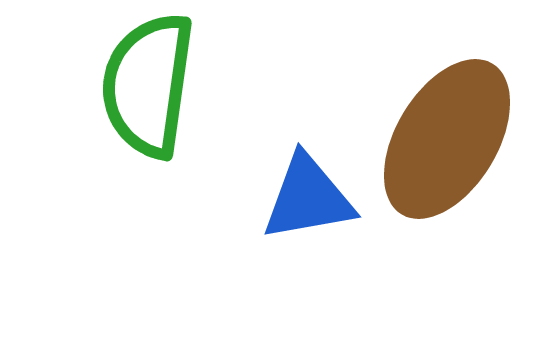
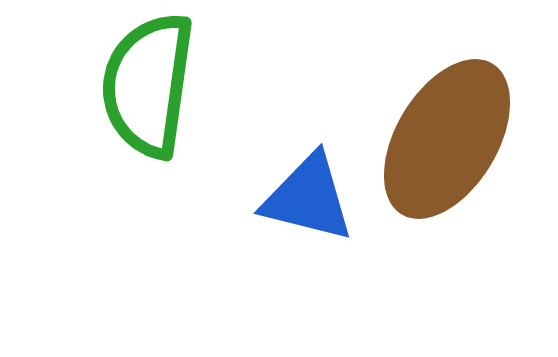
blue triangle: rotated 24 degrees clockwise
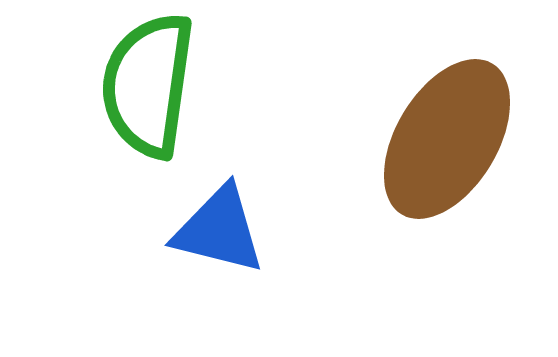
blue triangle: moved 89 px left, 32 px down
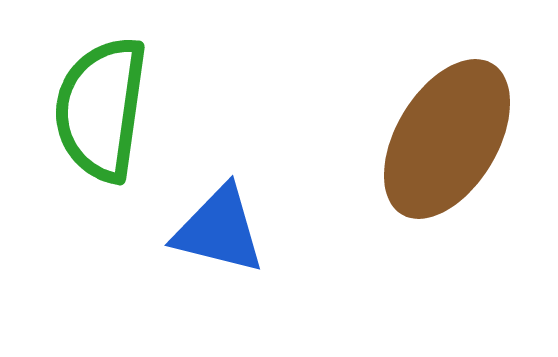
green semicircle: moved 47 px left, 24 px down
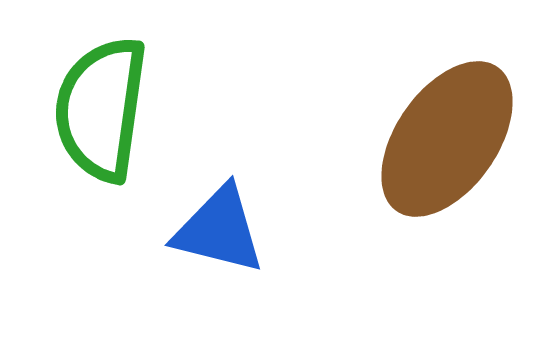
brown ellipse: rotated 4 degrees clockwise
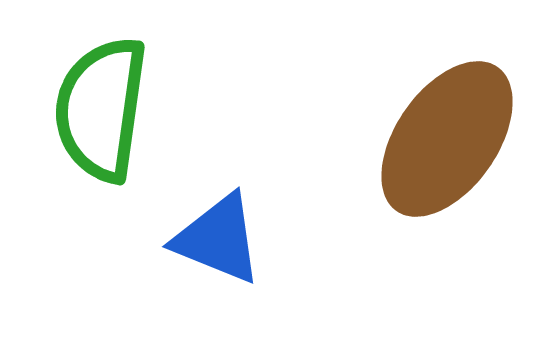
blue triangle: moved 1 px left, 9 px down; rotated 8 degrees clockwise
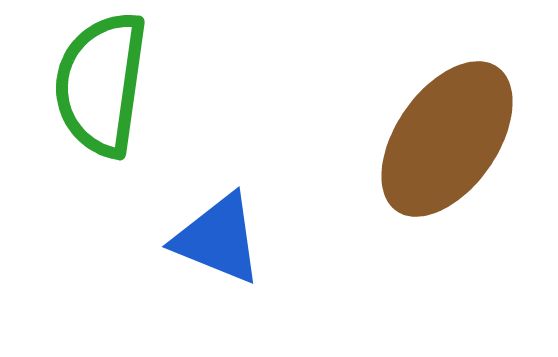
green semicircle: moved 25 px up
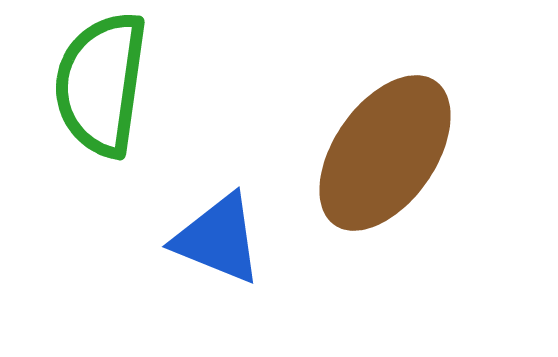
brown ellipse: moved 62 px left, 14 px down
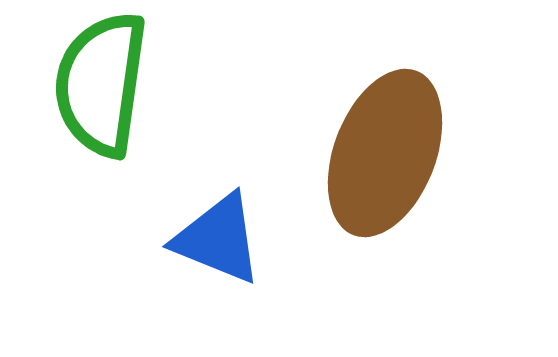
brown ellipse: rotated 14 degrees counterclockwise
